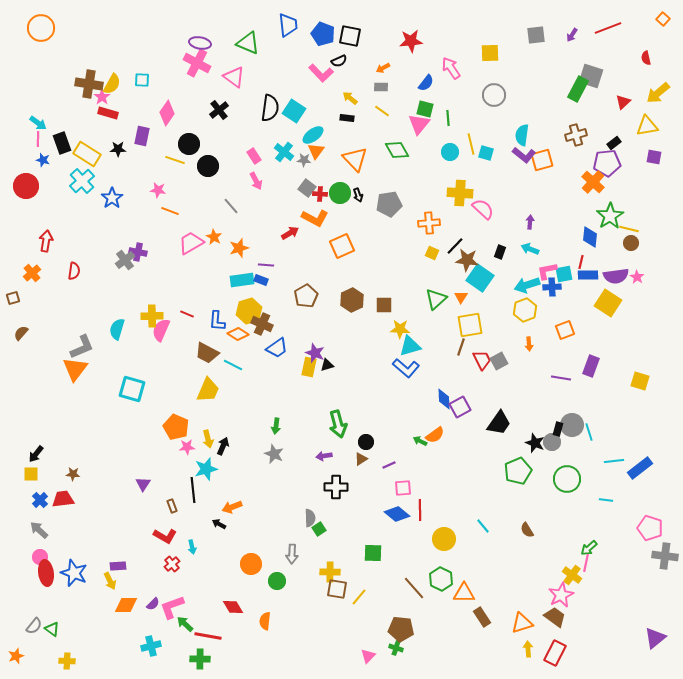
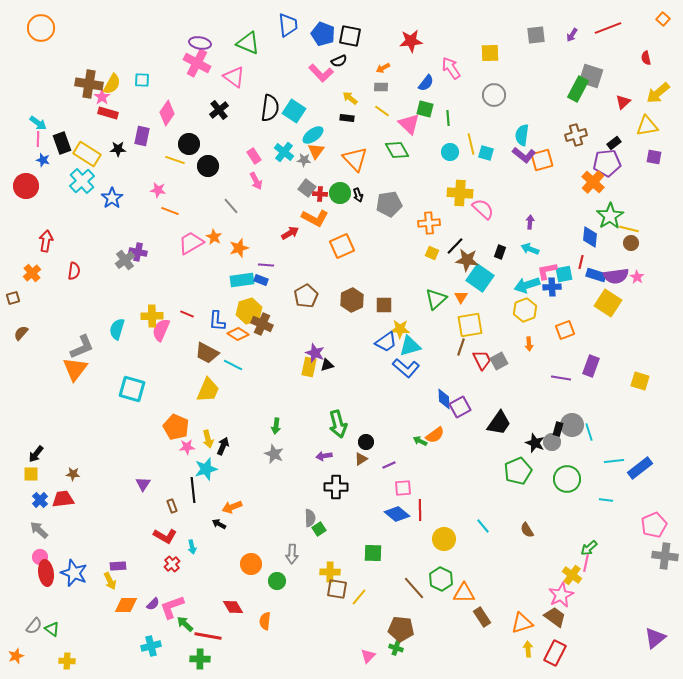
pink triangle at (419, 124): moved 10 px left; rotated 25 degrees counterclockwise
blue rectangle at (588, 275): moved 8 px right; rotated 18 degrees clockwise
blue trapezoid at (277, 348): moved 109 px right, 6 px up
pink pentagon at (650, 528): moved 4 px right, 3 px up; rotated 30 degrees clockwise
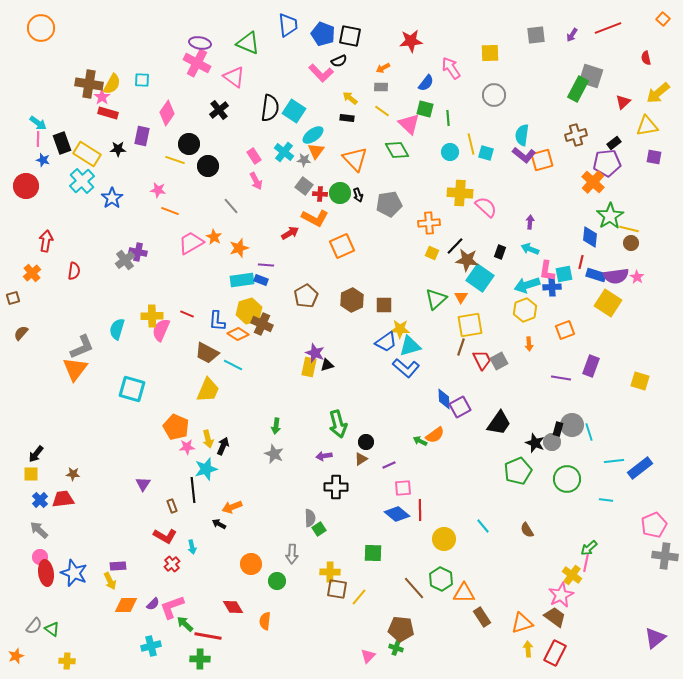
gray square at (307, 188): moved 3 px left, 2 px up
pink semicircle at (483, 209): moved 3 px right, 2 px up
pink L-shape at (547, 271): rotated 70 degrees counterclockwise
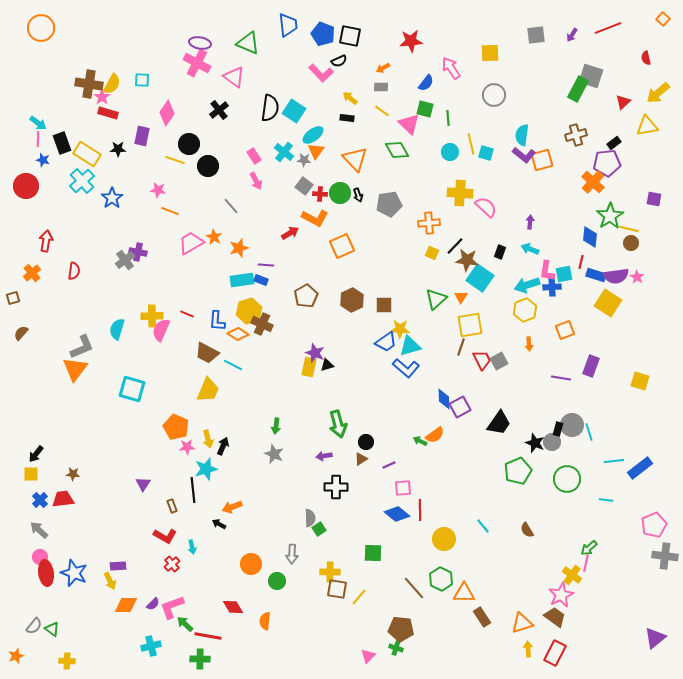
purple square at (654, 157): moved 42 px down
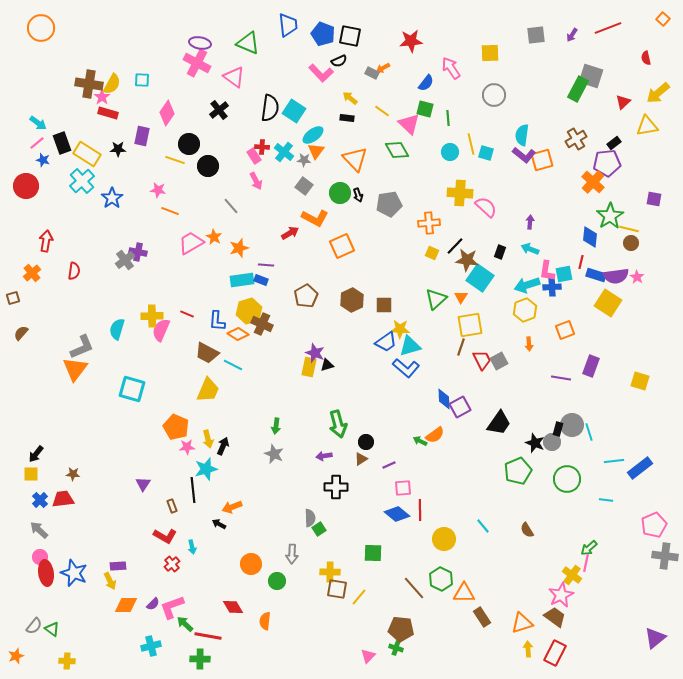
gray rectangle at (381, 87): moved 9 px left, 14 px up; rotated 24 degrees clockwise
brown cross at (576, 135): moved 4 px down; rotated 15 degrees counterclockwise
pink line at (38, 139): moved 1 px left, 4 px down; rotated 49 degrees clockwise
red cross at (320, 194): moved 58 px left, 47 px up
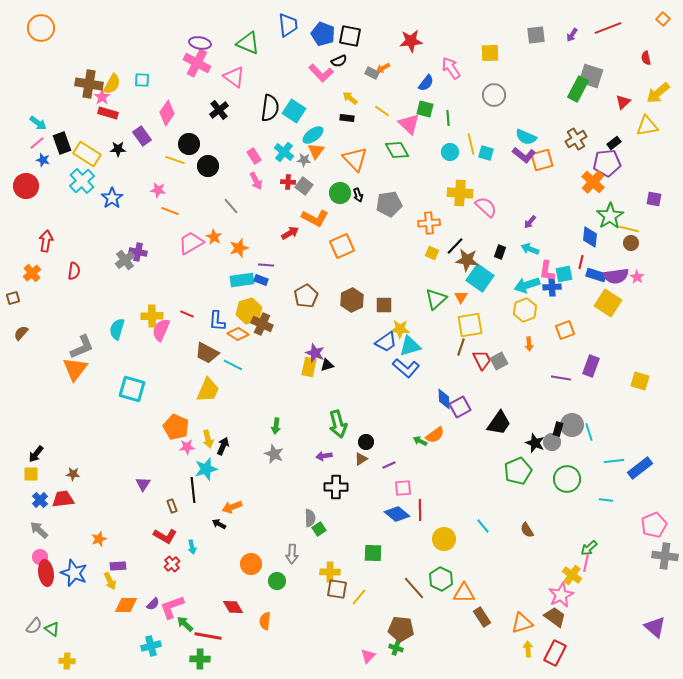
cyan semicircle at (522, 135): moved 4 px right, 2 px down; rotated 75 degrees counterclockwise
purple rectangle at (142, 136): rotated 48 degrees counterclockwise
red cross at (262, 147): moved 26 px right, 35 px down
purple arrow at (530, 222): rotated 144 degrees counterclockwise
purple triangle at (655, 638): moved 11 px up; rotated 40 degrees counterclockwise
orange star at (16, 656): moved 83 px right, 117 px up
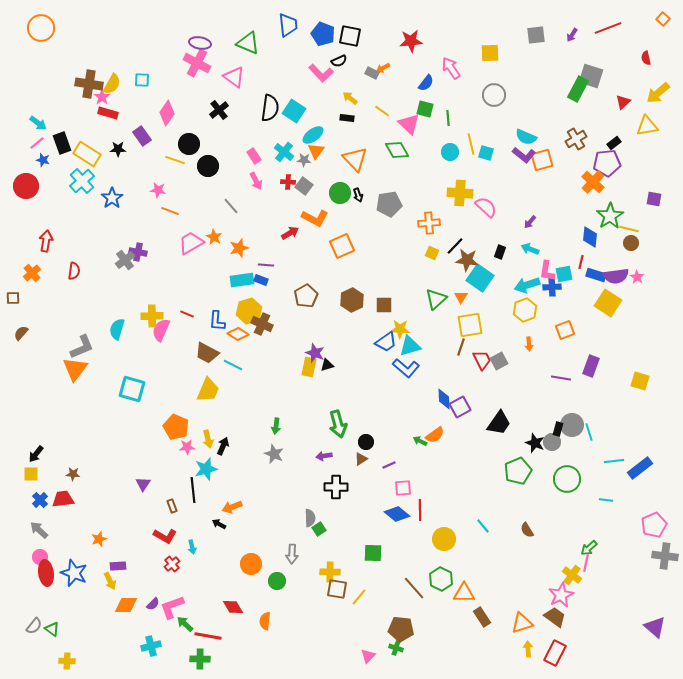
brown square at (13, 298): rotated 16 degrees clockwise
